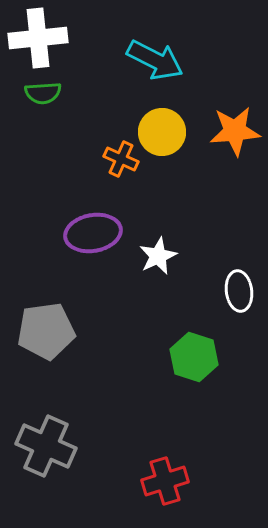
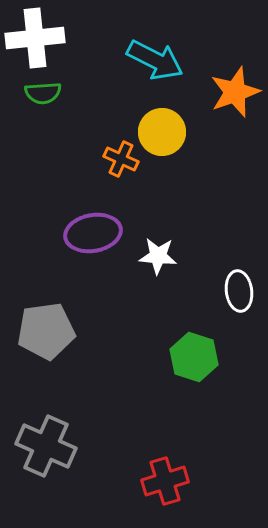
white cross: moved 3 px left
orange star: moved 39 px up; rotated 15 degrees counterclockwise
white star: rotated 30 degrees clockwise
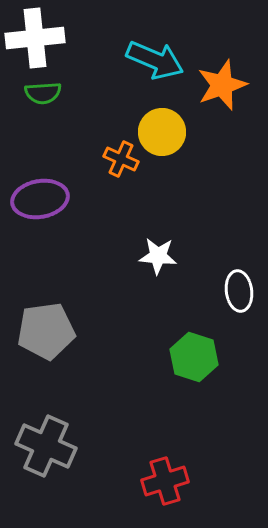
cyan arrow: rotated 4 degrees counterclockwise
orange star: moved 13 px left, 7 px up
purple ellipse: moved 53 px left, 34 px up
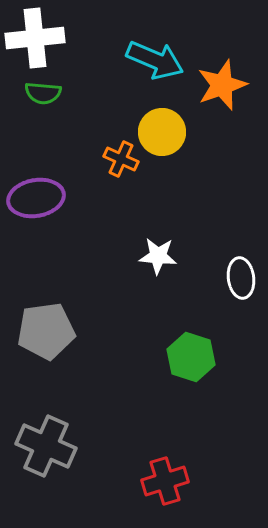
green semicircle: rotated 9 degrees clockwise
purple ellipse: moved 4 px left, 1 px up
white ellipse: moved 2 px right, 13 px up
green hexagon: moved 3 px left
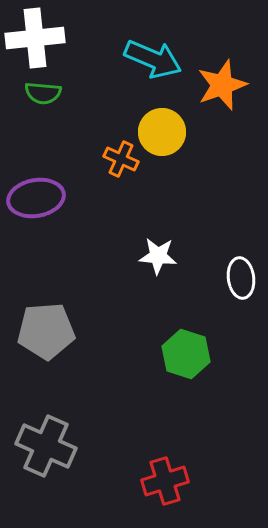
cyan arrow: moved 2 px left, 1 px up
gray pentagon: rotated 4 degrees clockwise
green hexagon: moved 5 px left, 3 px up
